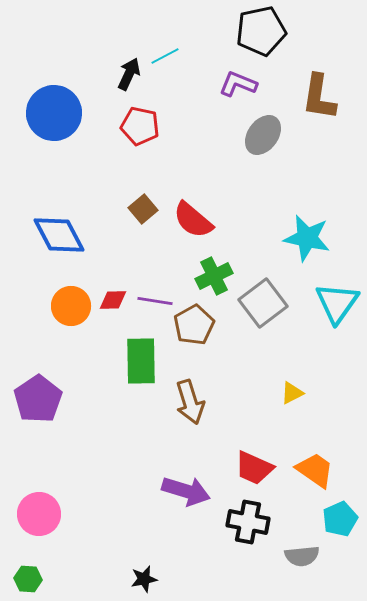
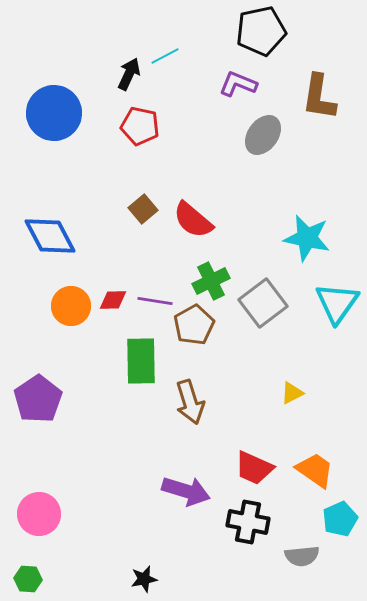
blue diamond: moved 9 px left, 1 px down
green cross: moved 3 px left, 5 px down
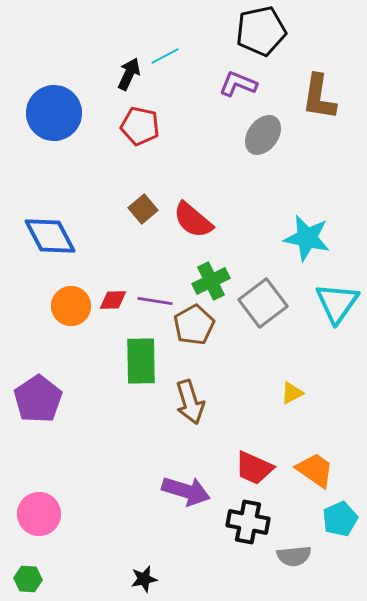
gray semicircle: moved 8 px left
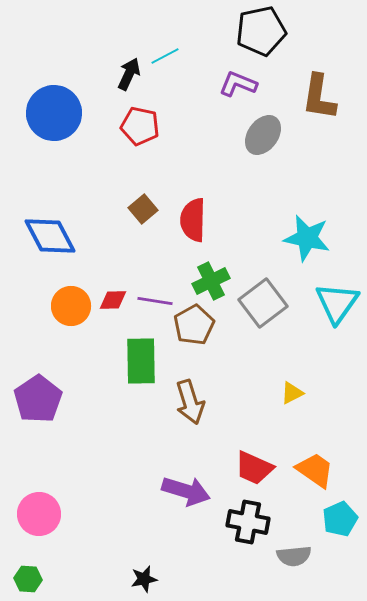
red semicircle: rotated 51 degrees clockwise
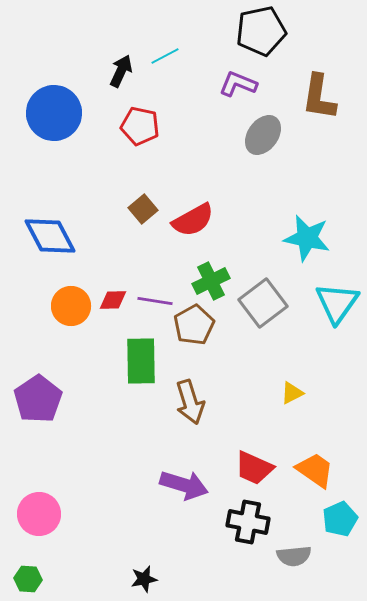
black arrow: moved 8 px left, 3 px up
red semicircle: rotated 120 degrees counterclockwise
purple arrow: moved 2 px left, 6 px up
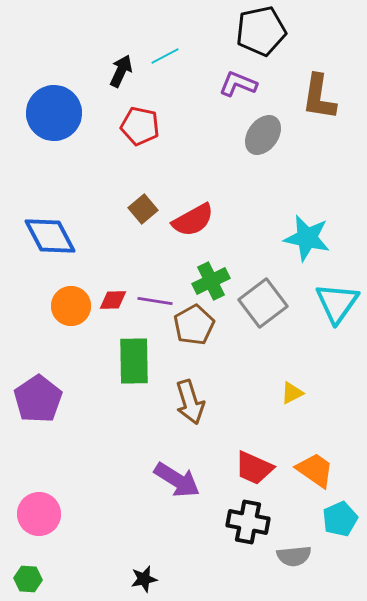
green rectangle: moved 7 px left
purple arrow: moved 7 px left, 5 px up; rotated 15 degrees clockwise
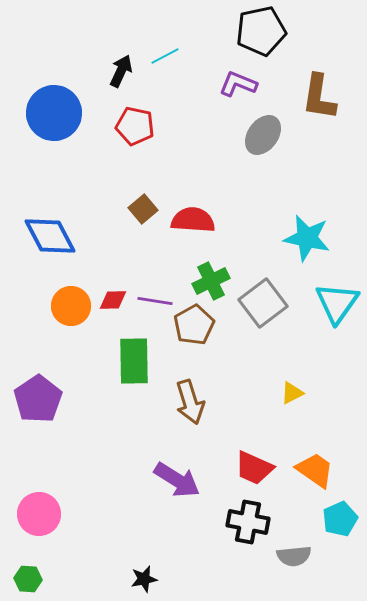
red pentagon: moved 5 px left
red semicircle: rotated 147 degrees counterclockwise
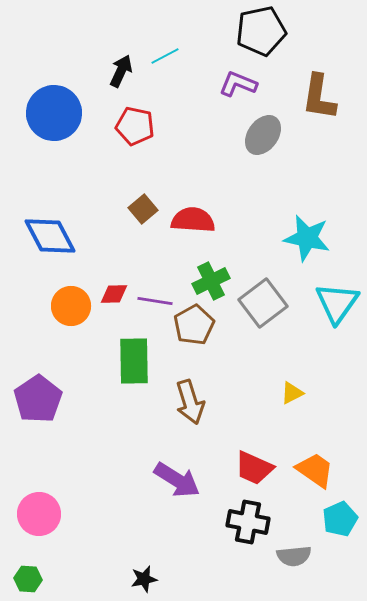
red diamond: moved 1 px right, 6 px up
